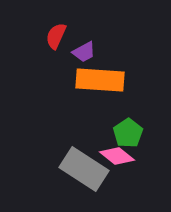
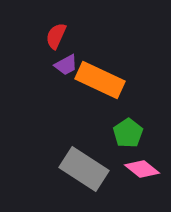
purple trapezoid: moved 18 px left, 13 px down
orange rectangle: rotated 21 degrees clockwise
pink diamond: moved 25 px right, 13 px down
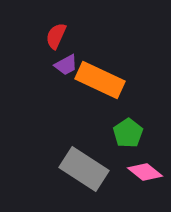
pink diamond: moved 3 px right, 3 px down
